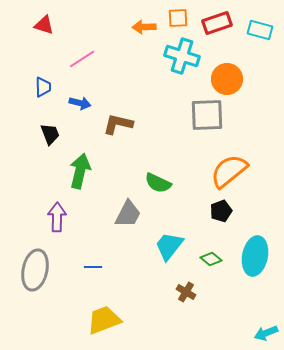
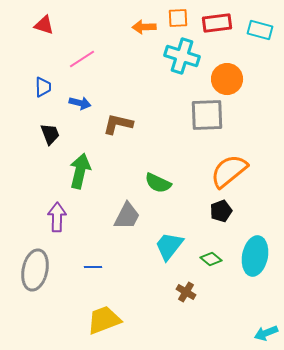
red rectangle: rotated 12 degrees clockwise
gray trapezoid: moved 1 px left, 2 px down
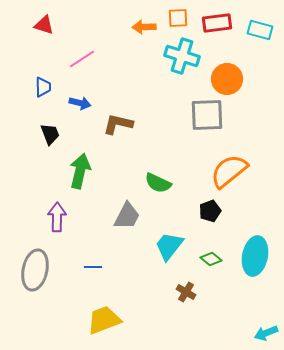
black pentagon: moved 11 px left
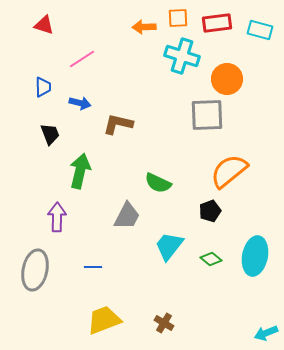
brown cross: moved 22 px left, 31 px down
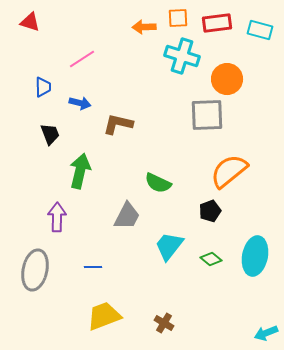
red triangle: moved 14 px left, 3 px up
yellow trapezoid: moved 4 px up
